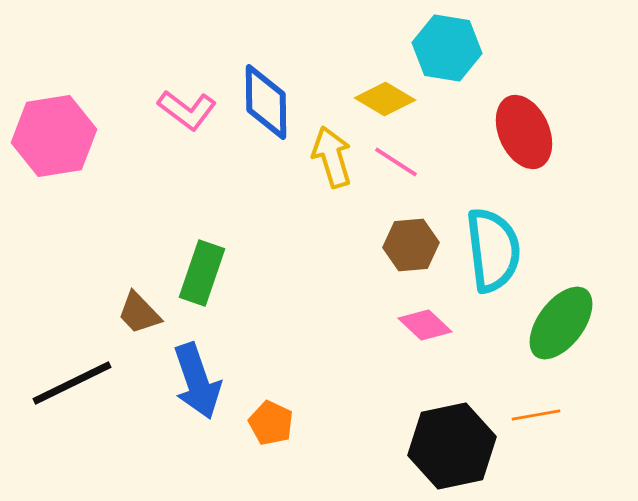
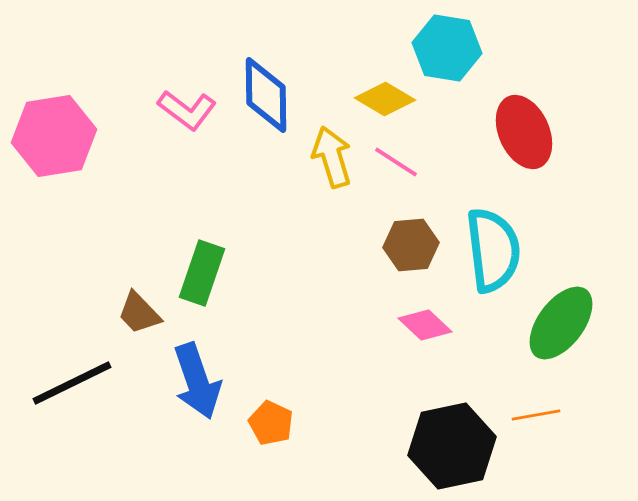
blue diamond: moved 7 px up
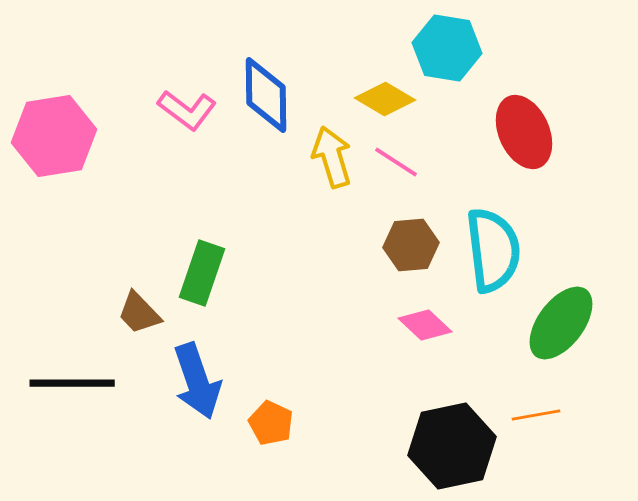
black line: rotated 26 degrees clockwise
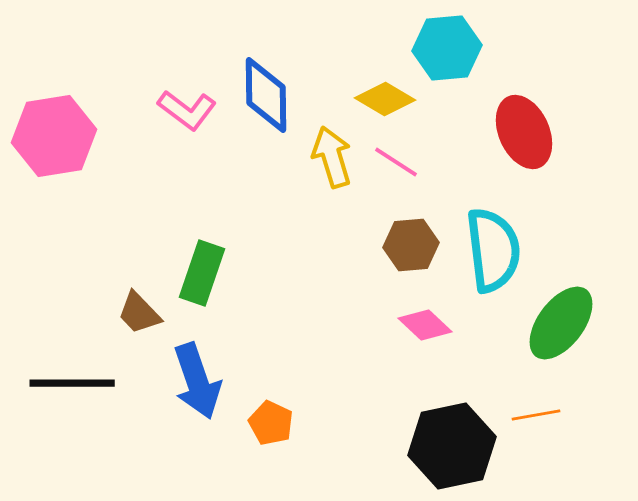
cyan hexagon: rotated 14 degrees counterclockwise
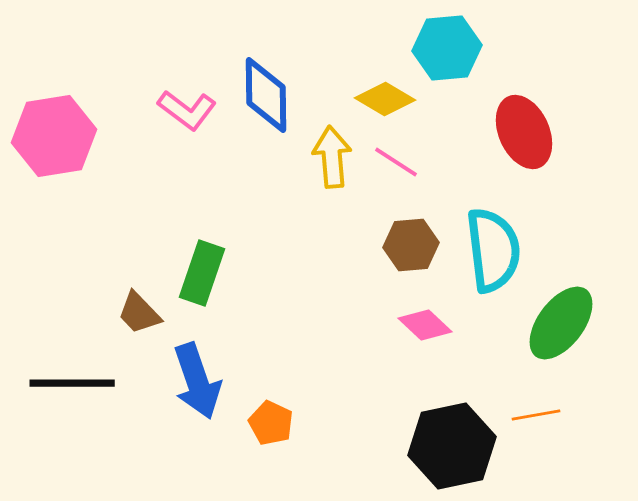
yellow arrow: rotated 12 degrees clockwise
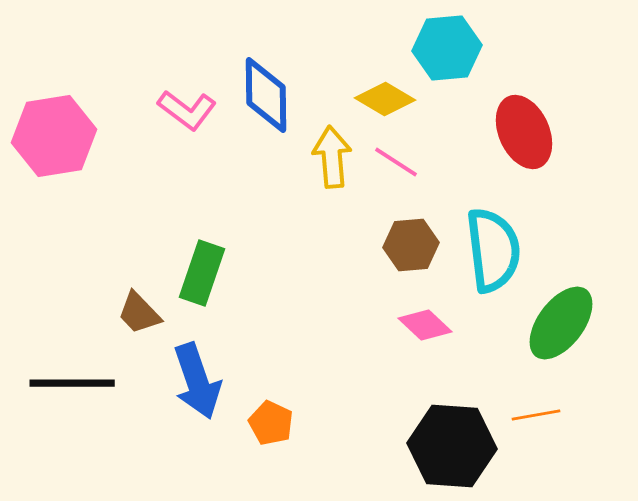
black hexagon: rotated 16 degrees clockwise
